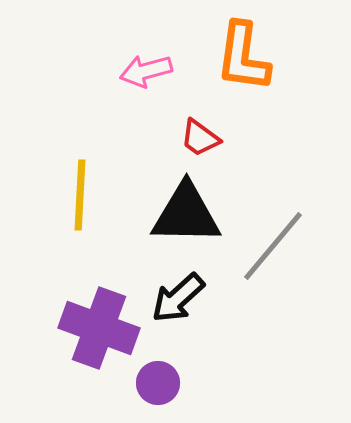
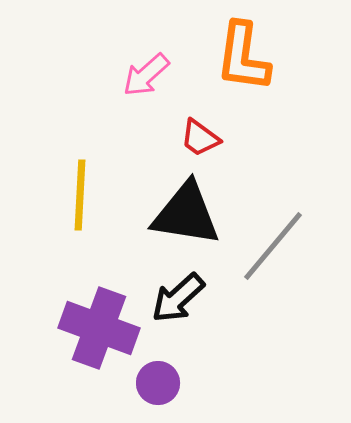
pink arrow: moved 4 px down; rotated 27 degrees counterclockwise
black triangle: rotated 8 degrees clockwise
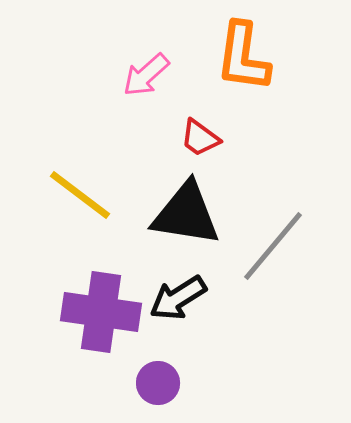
yellow line: rotated 56 degrees counterclockwise
black arrow: rotated 10 degrees clockwise
purple cross: moved 2 px right, 16 px up; rotated 12 degrees counterclockwise
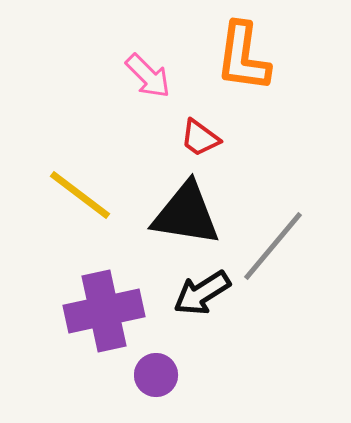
pink arrow: moved 2 px right, 1 px down; rotated 93 degrees counterclockwise
black arrow: moved 24 px right, 5 px up
purple cross: moved 3 px right, 1 px up; rotated 20 degrees counterclockwise
purple circle: moved 2 px left, 8 px up
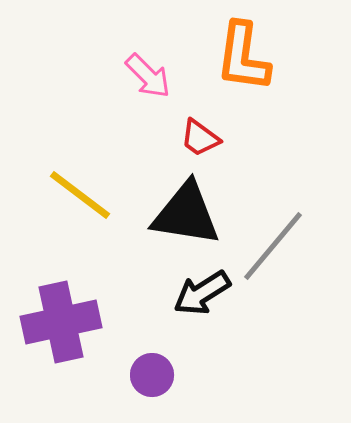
purple cross: moved 43 px left, 11 px down
purple circle: moved 4 px left
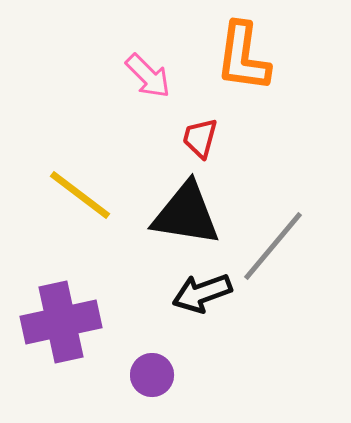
red trapezoid: rotated 69 degrees clockwise
black arrow: rotated 12 degrees clockwise
